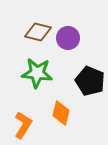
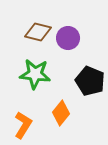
green star: moved 2 px left, 1 px down
orange diamond: rotated 25 degrees clockwise
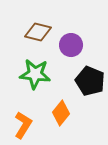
purple circle: moved 3 px right, 7 px down
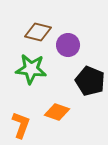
purple circle: moved 3 px left
green star: moved 4 px left, 5 px up
orange diamond: moved 4 px left, 1 px up; rotated 70 degrees clockwise
orange L-shape: moved 2 px left; rotated 12 degrees counterclockwise
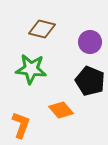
brown diamond: moved 4 px right, 3 px up
purple circle: moved 22 px right, 3 px up
orange diamond: moved 4 px right, 2 px up; rotated 30 degrees clockwise
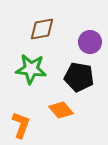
brown diamond: rotated 24 degrees counterclockwise
black pentagon: moved 11 px left, 4 px up; rotated 12 degrees counterclockwise
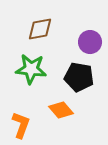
brown diamond: moved 2 px left
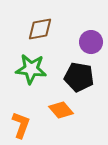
purple circle: moved 1 px right
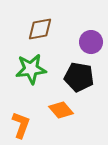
green star: rotated 12 degrees counterclockwise
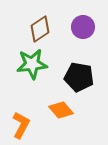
brown diamond: rotated 24 degrees counterclockwise
purple circle: moved 8 px left, 15 px up
green star: moved 1 px right, 5 px up
orange L-shape: rotated 8 degrees clockwise
